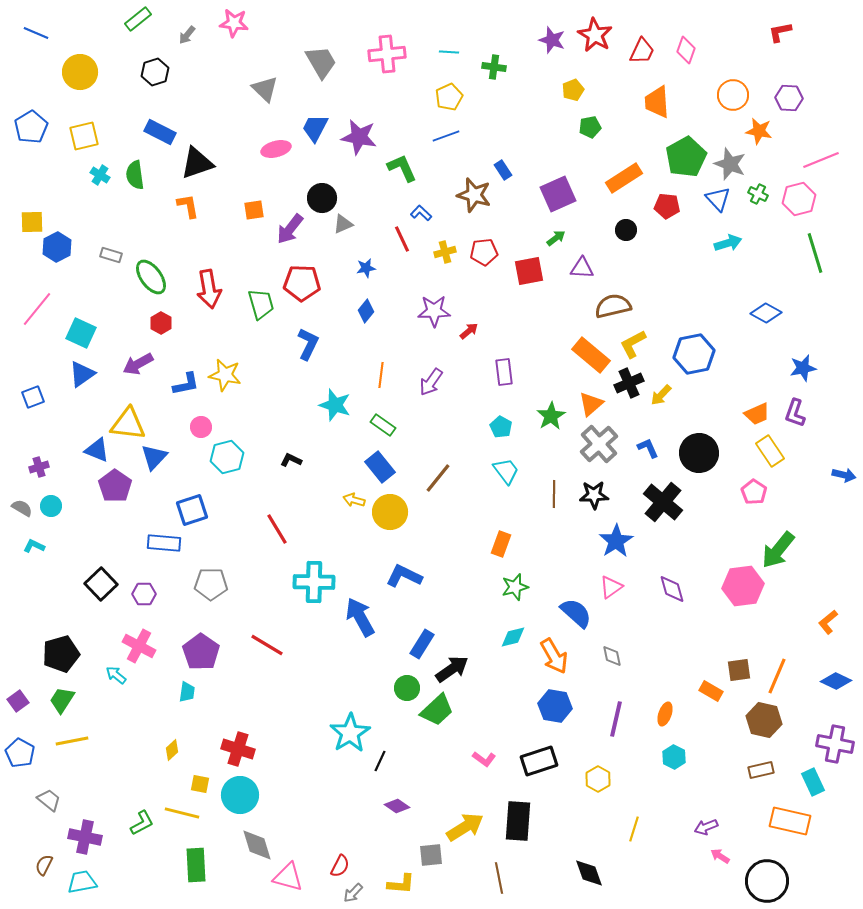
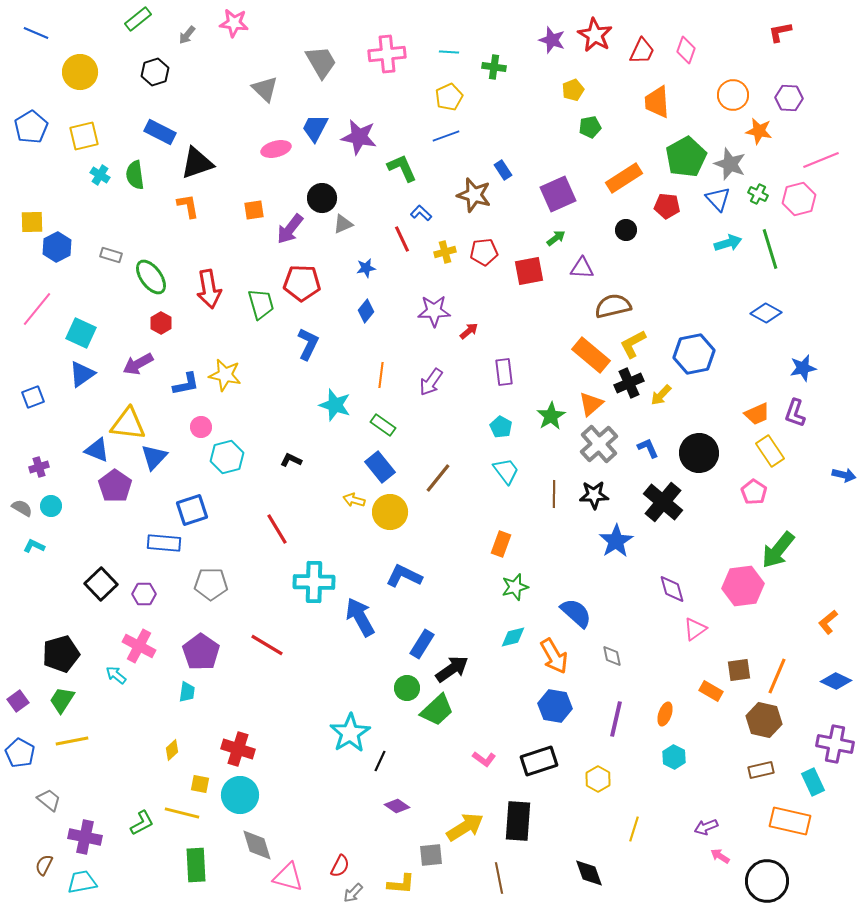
green line at (815, 253): moved 45 px left, 4 px up
pink triangle at (611, 587): moved 84 px right, 42 px down
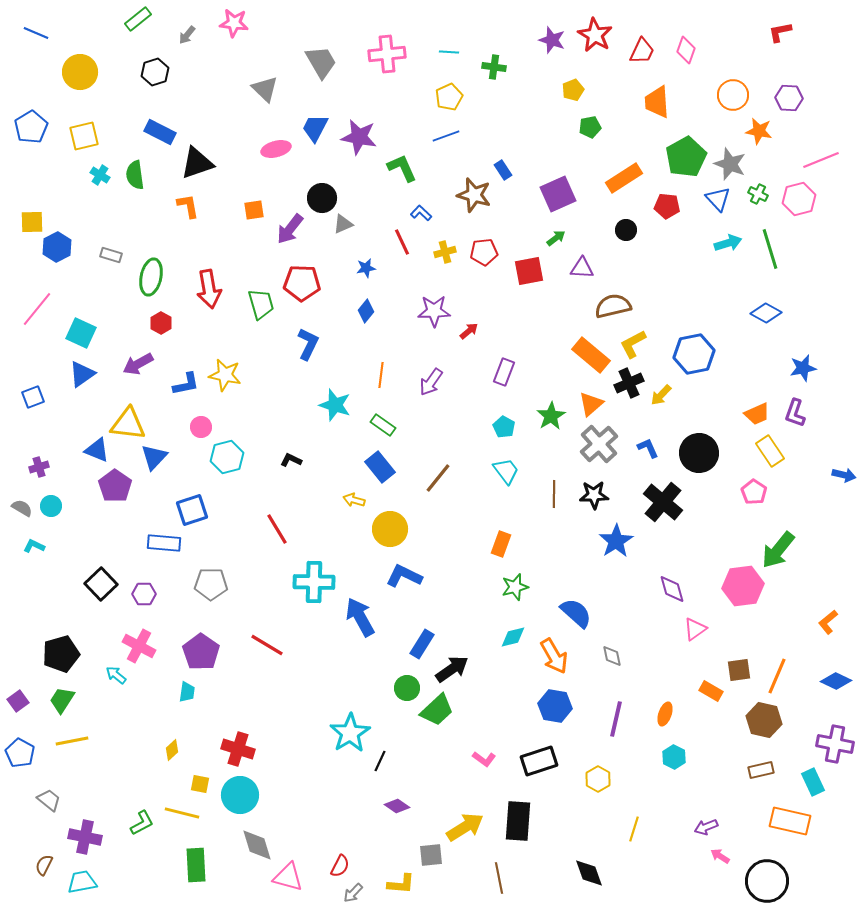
red line at (402, 239): moved 3 px down
green ellipse at (151, 277): rotated 48 degrees clockwise
purple rectangle at (504, 372): rotated 28 degrees clockwise
cyan pentagon at (501, 427): moved 3 px right
yellow circle at (390, 512): moved 17 px down
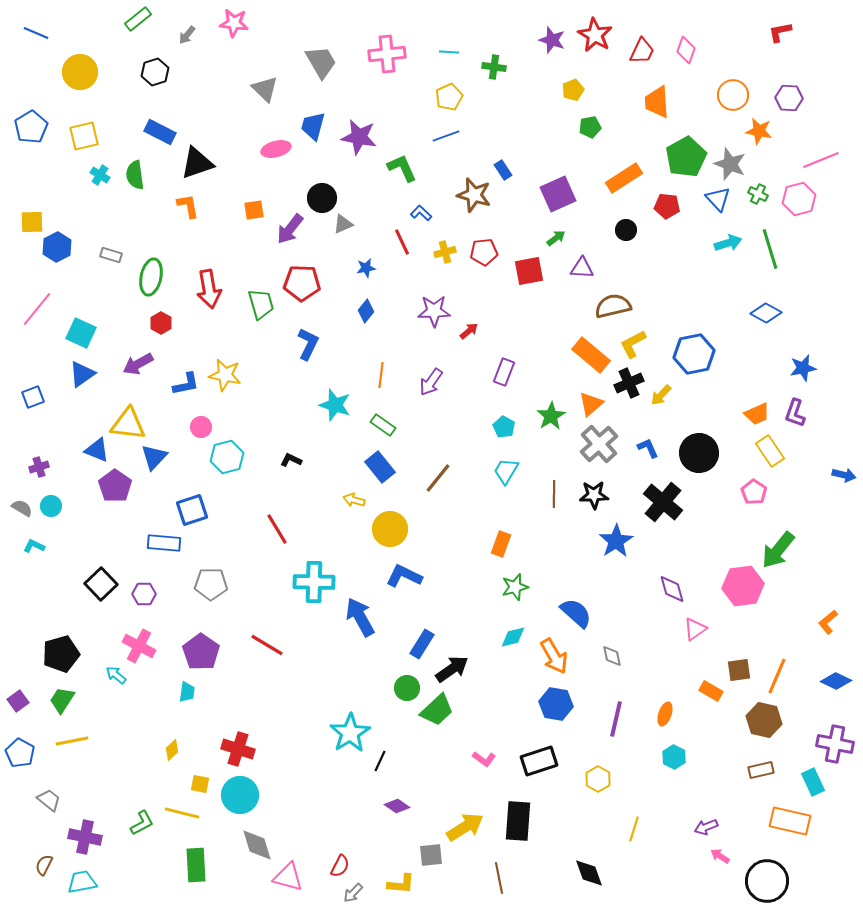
blue trapezoid at (315, 128): moved 2 px left, 2 px up; rotated 12 degrees counterclockwise
cyan trapezoid at (506, 471): rotated 112 degrees counterclockwise
blue hexagon at (555, 706): moved 1 px right, 2 px up
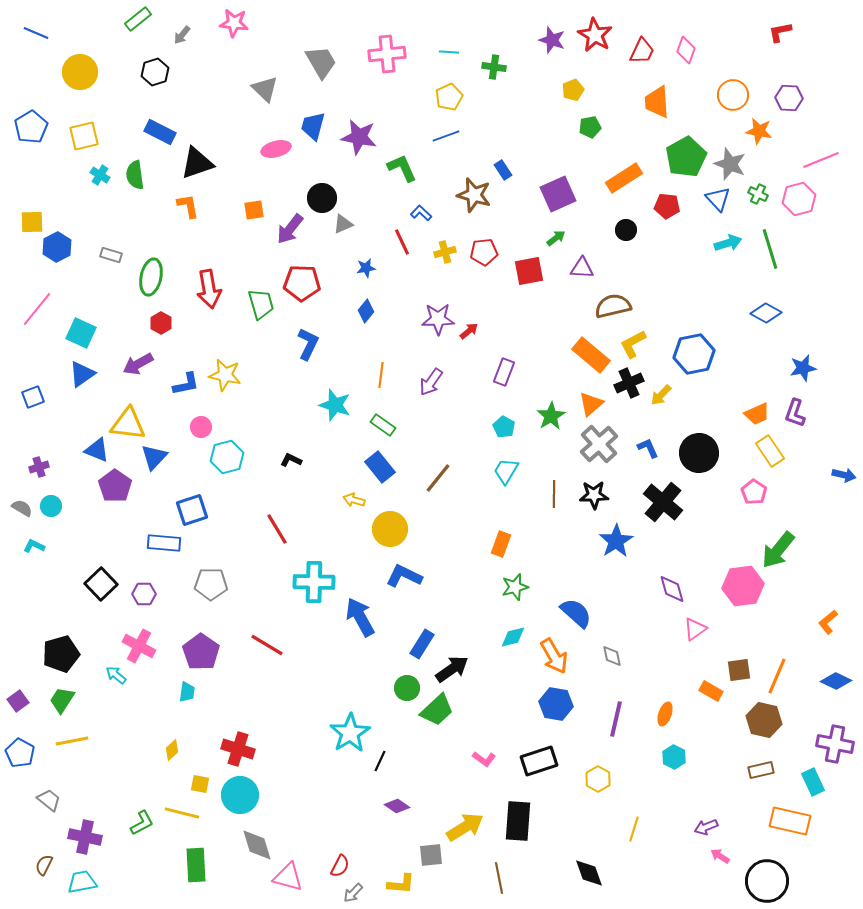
gray arrow at (187, 35): moved 5 px left
purple star at (434, 311): moved 4 px right, 8 px down
